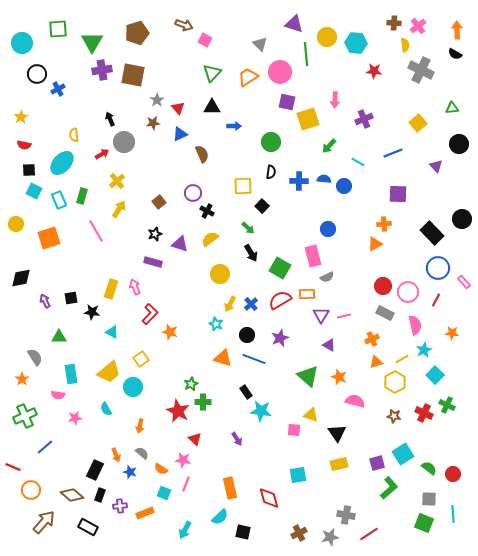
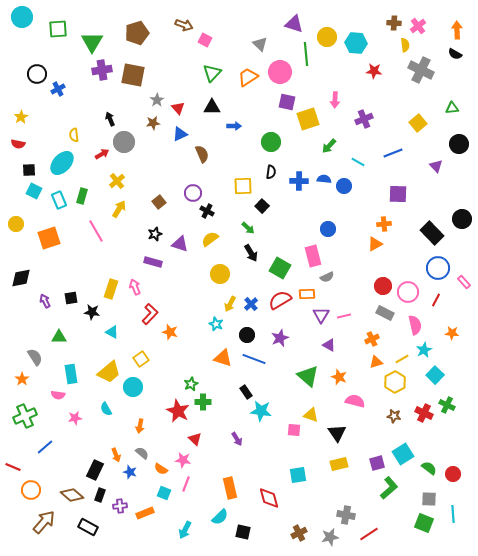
cyan circle at (22, 43): moved 26 px up
red semicircle at (24, 145): moved 6 px left, 1 px up
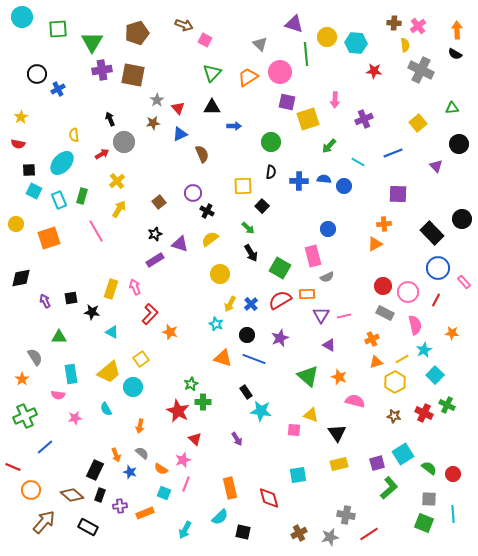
purple rectangle at (153, 262): moved 2 px right, 2 px up; rotated 48 degrees counterclockwise
pink star at (183, 460): rotated 28 degrees counterclockwise
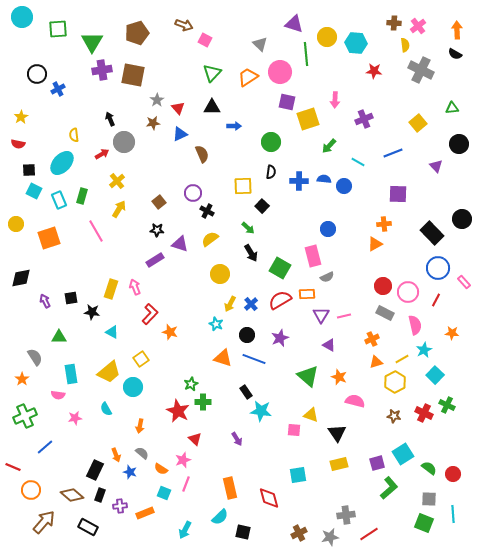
black star at (155, 234): moved 2 px right, 4 px up; rotated 24 degrees clockwise
gray cross at (346, 515): rotated 18 degrees counterclockwise
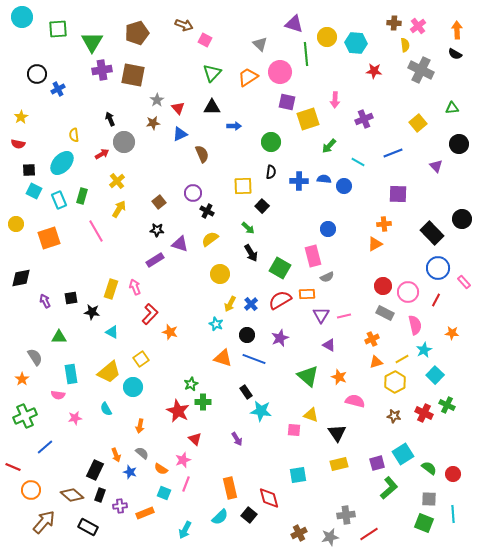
black square at (243, 532): moved 6 px right, 17 px up; rotated 28 degrees clockwise
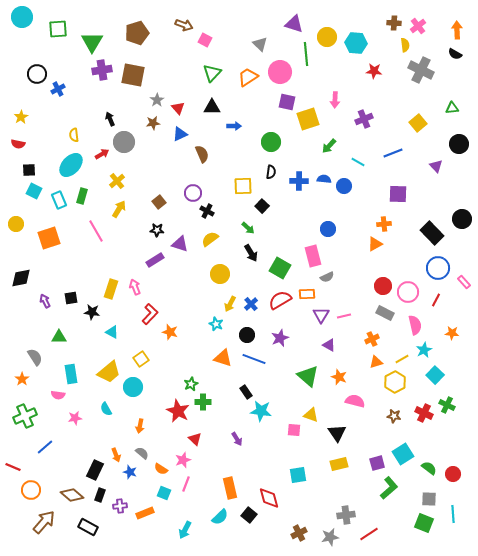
cyan ellipse at (62, 163): moved 9 px right, 2 px down
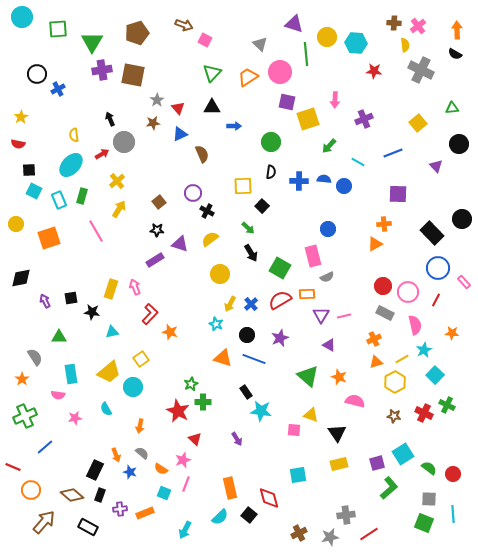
cyan triangle at (112, 332): rotated 40 degrees counterclockwise
orange cross at (372, 339): moved 2 px right
purple cross at (120, 506): moved 3 px down
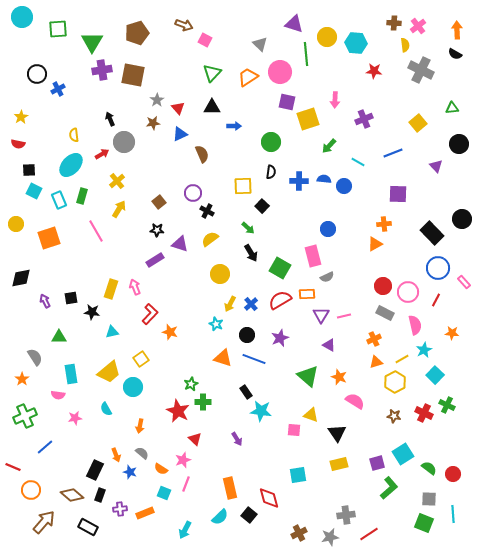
pink semicircle at (355, 401): rotated 18 degrees clockwise
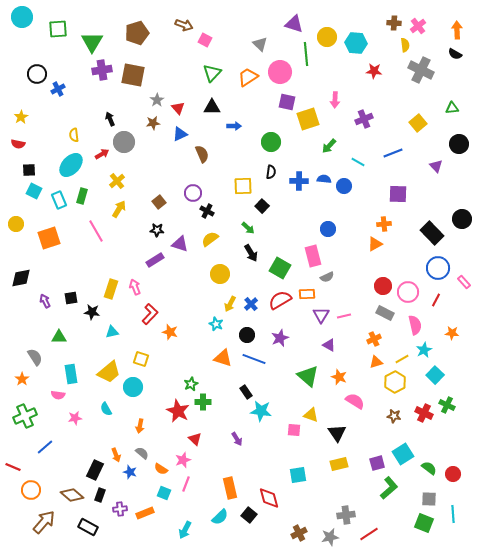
yellow square at (141, 359): rotated 35 degrees counterclockwise
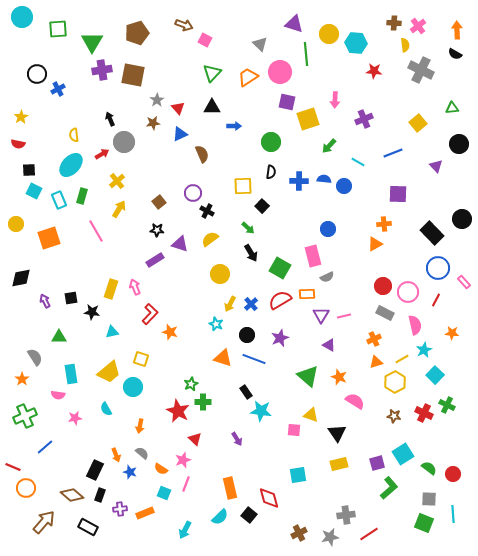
yellow circle at (327, 37): moved 2 px right, 3 px up
orange circle at (31, 490): moved 5 px left, 2 px up
